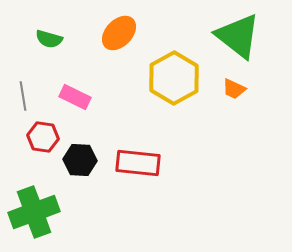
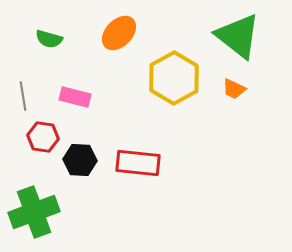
pink rectangle: rotated 12 degrees counterclockwise
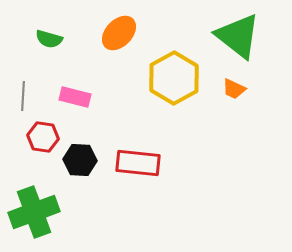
gray line: rotated 12 degrees clockwise
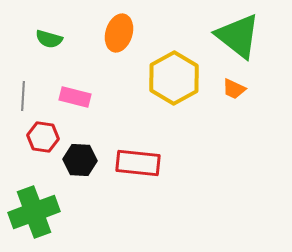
orange ellipse: rotated 27 degrees counterclockwise
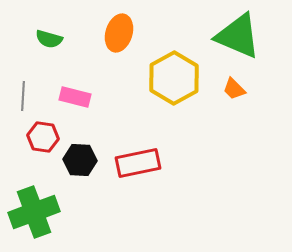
green triangle: rotated 15 degrees counterclockwise
orange trapezoid: rotated 20 degrees clockwise
red rectangle: rotated 18 degrees counterclockwise
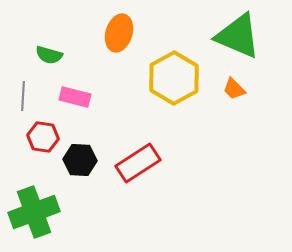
green semicircle: moved 16 px down
red rectangle: rotated 21 degrees counterclockwise
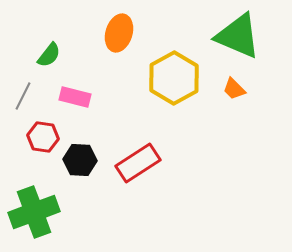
green semicircle: rotated 68 degrees counterclockwise
gray line: rotated 24 degrees clockwise
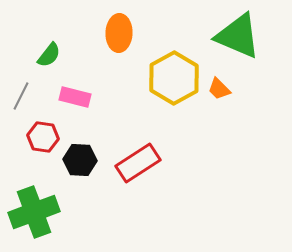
orange ellipse: rotated 15 degrees counterclockwise
orange trapezoid: moved 15 px left
gray line: moved 2 px left
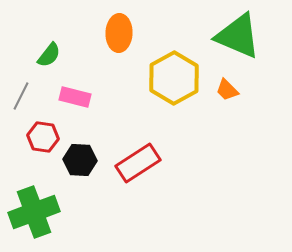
orange trapezoid: moved 8 px right, 1 px down
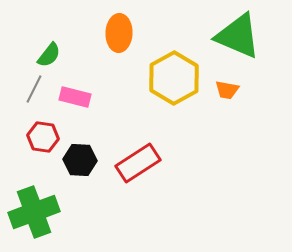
orange trapezoid: rotated 35 degrees counterclockwise
gray line: moved 13 px right, 7 px up
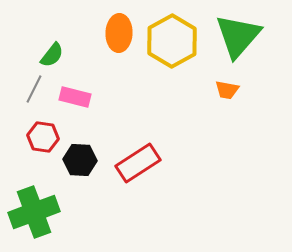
green triangle: rotated 48 degrees clockwise
green semicircle: moved 3 px right
yellow hexagon: moved 2 px left, 37 px up
